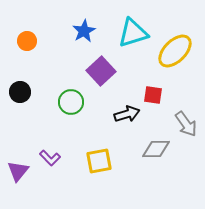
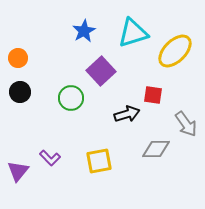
orange circle: moved 9 px left, 17 px down
green circle: moved 4 px up
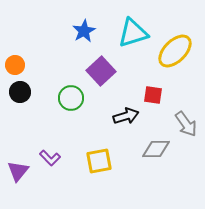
orange circle: moved 3 px left, 7 px down
black arrow: moved 1 px left, 2 px down
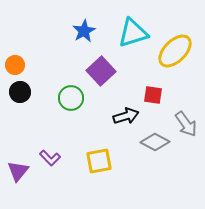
gray diamond: moved 1 px left, 7 px up; rotated 28 degrees clockwise
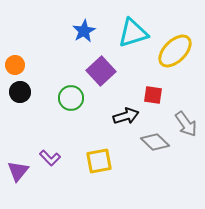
gray diamond: rotated 16 degrees clockwise
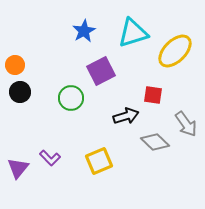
purple square: rotated 16 degrees clockwise
yellow square: rotated 12 degrees counterclockwise
purple triangle: moved 3 px up
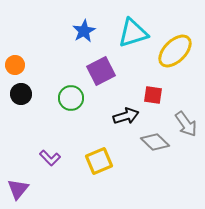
black circle: moved 1 px right, 2 px down
purple triangle: moved 21 px down
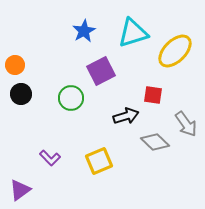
purple triangle: moved 2 px right, 1 px down; rotated 15 degrees clockwise
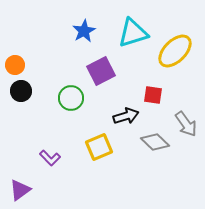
black circle: moved 3 px up
yellow square: moved 14 px up
